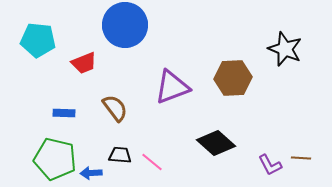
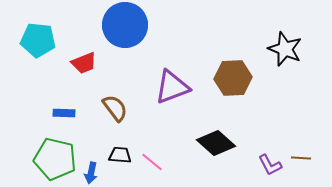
blue arrow: rotated 75 degrees counterclockwise
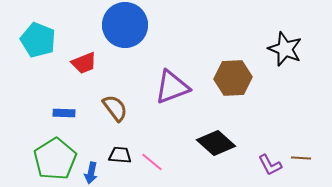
cyan pentagon: rotated 16 degrees clockwise
green pentagon: rotated 27 degrees clockwise
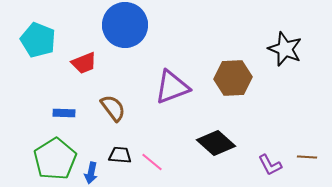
brown semicircle: moved 2 px left
brown line: moved 6 px right, 1 px up
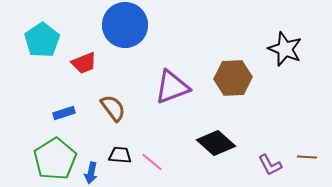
cyan pentagon: moved 4 px right; rotated 16 degrees clockwise
blue rectangle: rotated 20 degrees counterclockwise
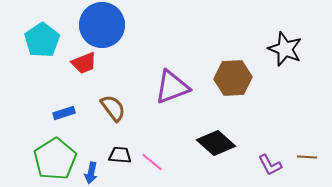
blue circle: moved 23 px left
